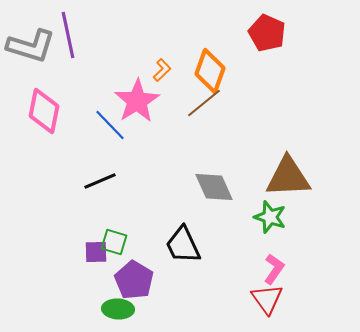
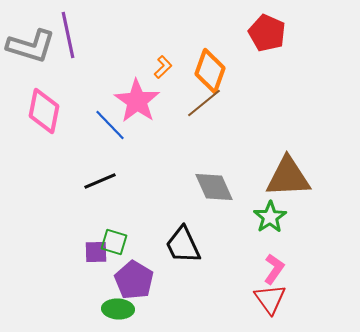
orange L-shape: moved 1 px right, 3 px up
pink star: rotated 6 degrees counterclockwise
green star: rotated 20 degrees clockwise
red triangle: moved 3 px right
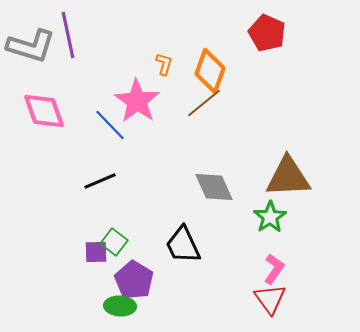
orange L-shape: moved 1 px right, 3 px up; rotated 30 degrees counterclockwise
pink diamond: rotated 30 degrees counterclockwise
green square: rotated 20 degrees clockwise
green ellipse: moved 2 px right, 3 px up
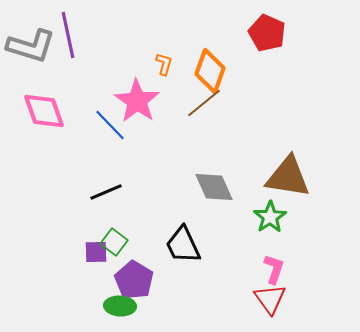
brown triangle: rotated 12 degrees clockwise
black line: moved 6 px right, 11 px down
pink L-shape: rotated 16 degrees counterclockwise
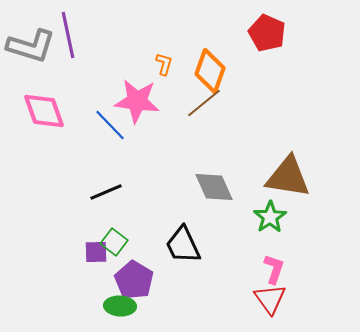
pink star: rotated 27 degrees counterclockwise
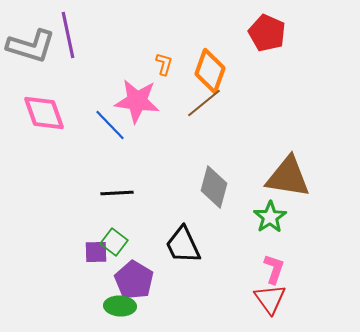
pink diamond: moved 2 px down
gray diamond: rotated 39 degrees clockwise
black line: moved 11 px right, 1 px down; rotated 20 degrees clockwise
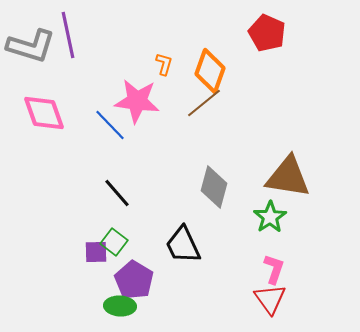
black line: rotated 52 degrees clockwise
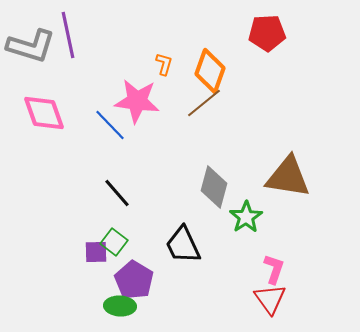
red pentagon: rotated 27 degrees counterclockwise
green star: moved 24 px left
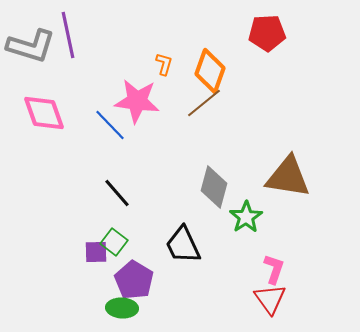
green ellipse: moved 2 px right, 2 px down
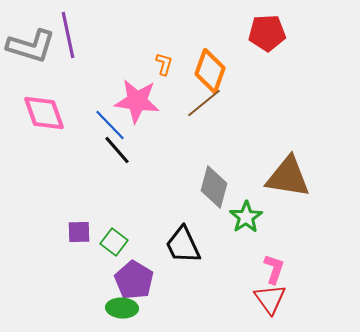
black line: moved 43 px up
purple square: moved 17 px left, 20 px up
